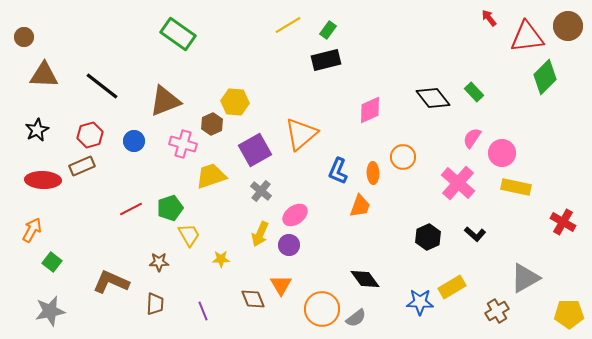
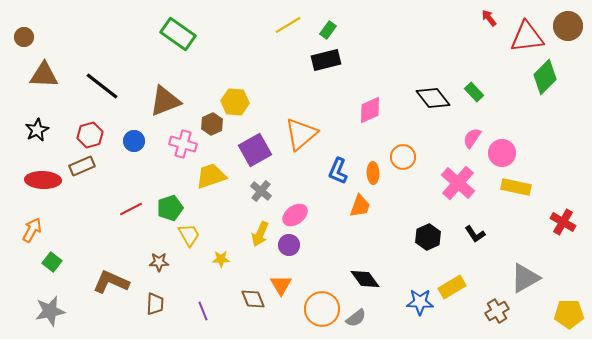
black L-shape at (475, 234): rotated 15 degrees clockwise
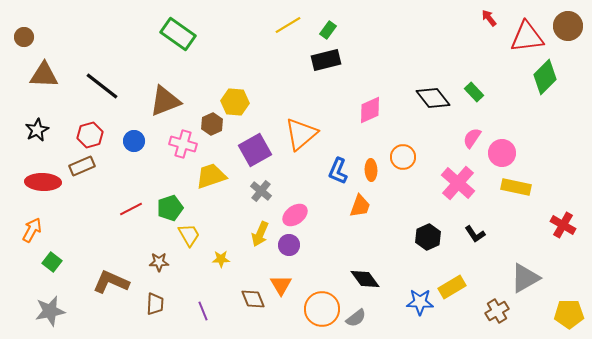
orange ellipse at (373, 173): moved 2 px left, 3 px up
red ellipse at (43, 180): moved 2 px down
red cross at (563, 222): moved 3 px down
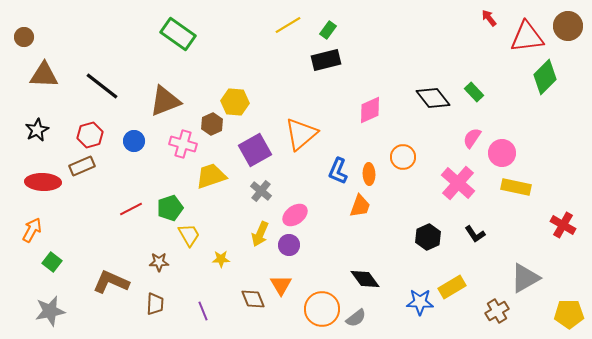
orange ellipse at (371, 170): moved 2 px left, 4 px down
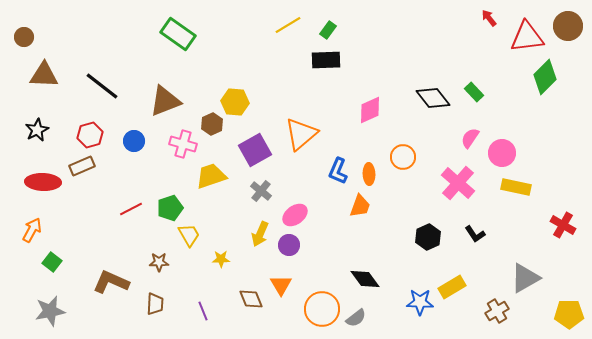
black rectangle at (326, 60): rotated 12 degrees clockwise
pink semicircle at (472, 138): moved 2 px left
brown diamond at (253, 299): moved 2 px left
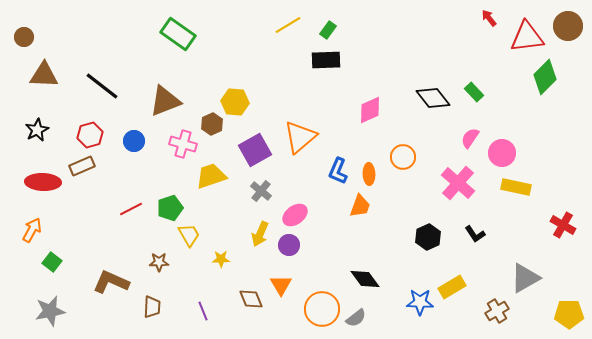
orange triangle at (301, 134): moved 1 px left, 3 px down
brown trapezoid at (155, 304): moved 3 px left, 3 px down
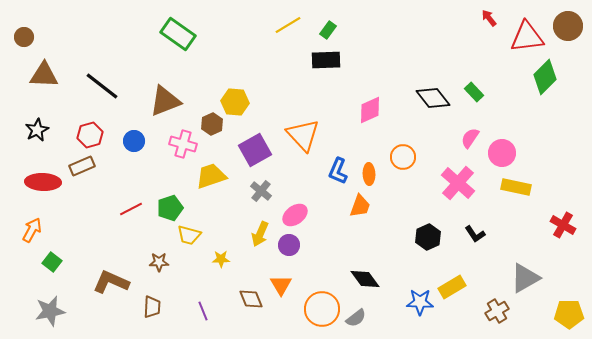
orange triangle at (300, 137): moved 3 px right, 2 px up; rotated 33 degrees counterclockwise
yellow trapezoid at (189, 235): rotated 135 degrees clockwise
